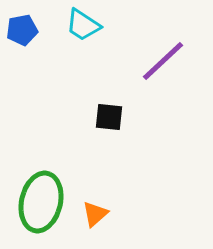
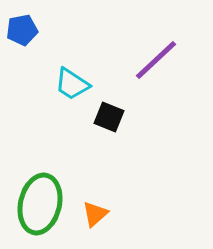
cyan trapezoid: moved 11 px left, 59 px down
purple line: moved 7 px left, 1 px up
black square: rotated 16 degrees clockwise
green ellipse: moved 1 px left, 2 px down
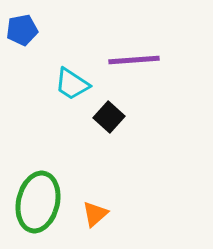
purple line: moved 22 px left; rotated 39 degrees clockwise
black square: rotated 20 degrees clockwise
green ellipse: moved 2 px left, 2 px up
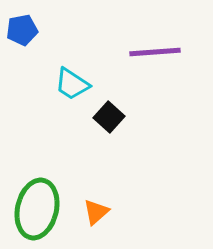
purple line: moved 21 px right, 8 px up
green ellipse: moved 1 px left, 7 px down
orange triangle: moved 1 px right, 2 px up
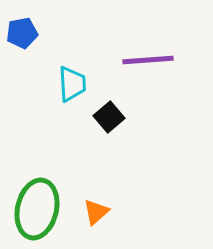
blue pentagon: moved 3 px down
purple line: moved 7 px left, 8 px down
cyan trapezoid: rotated 126 degrees counterclockwise
black square: rotated 8 degrees clockwise
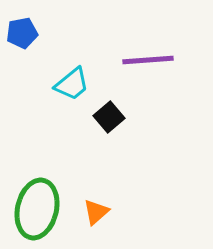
cyan trapezoid: rotated 54 degrees clockwise
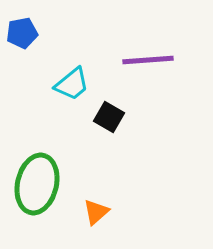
black square: rotated 20 degrees counterclockwise
green ellipse: moved 25 px up
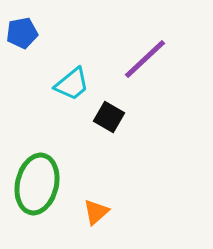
purple line: moved 3 px left, 1 px up; rotated 39 degrees counterclockwise
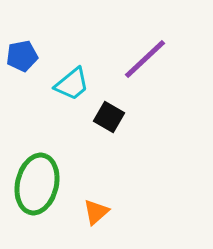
blue pentagon: moved 23 px down
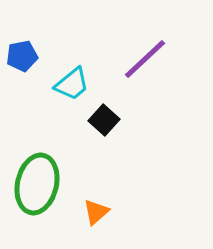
black square: moved 5 px left, 3 px down; rotated 12 degrees clockwise
